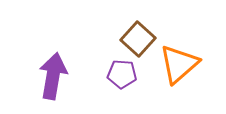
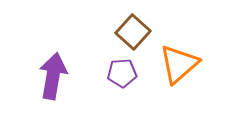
brown square: moved 5 px left, 7 px up
purple pentagon: moved 1 px up; rotated 8 degrees counterclockwise
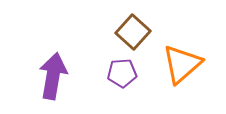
orange triangle: moved 3 px right
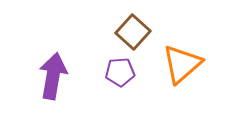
purple pentagon: moved 2 px left, 1 px up
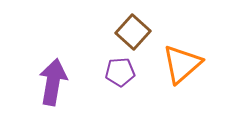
purple arrow: moved 6 px down
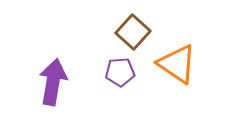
orange triangle: moved 5 px left; rotated 45 degrees counterclockwise
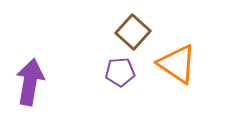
purple arrow: moved 23 px left
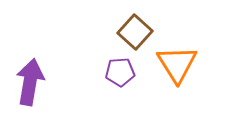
brown square: moved 2 px right
orange triangle: rotated 24 degrees clockwise
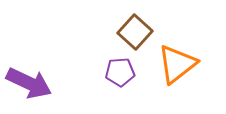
orange triangle: rotated 24 degrees clockwise
purple arrow: moved 1 px left, 1 px down; rotated 105 degrees clockwise
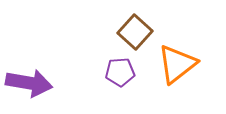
purple arrow: rotated 15 degrees counterclockwise
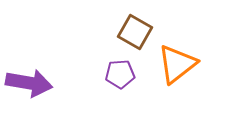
brown square: rotated 12 degrees counterclockwise
purple pentagon: moved 2 px down
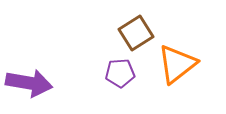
brown square: moved 1 px right, 1 px down; rotated 28 degrees clockwise
purple pentagon: moved 1 px up
